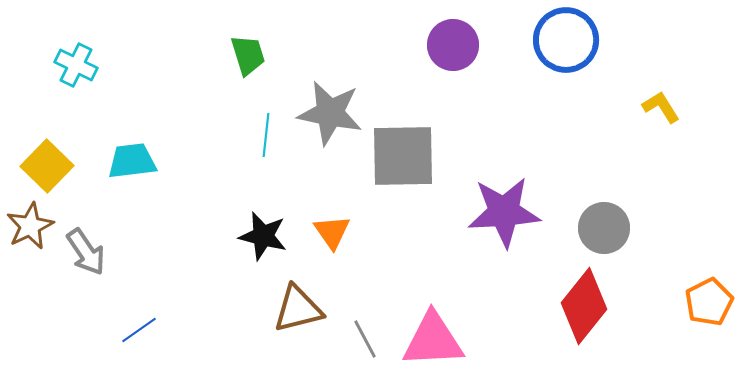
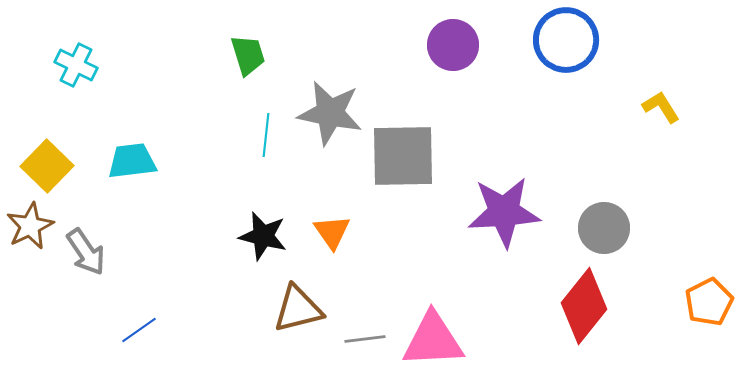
gray line: rotated 69 degrees counterclockwise
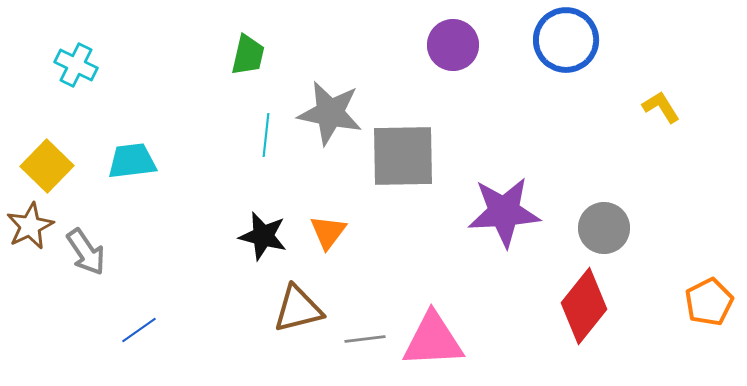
green trapezoid: rotated 30 degrees clockwise
orange triangle: moved 4 px left; rotated 12 degrees clockwise
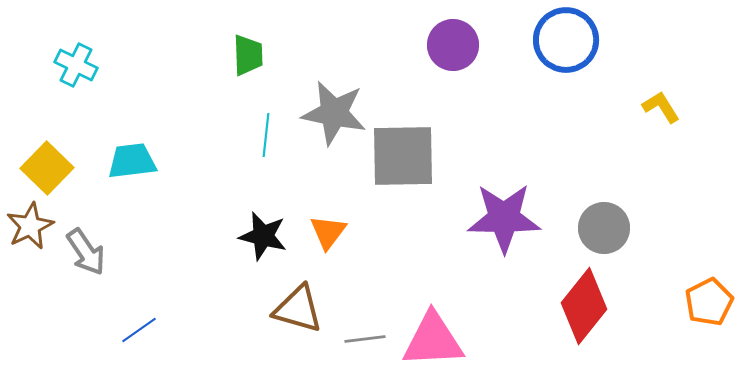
green trapezoid: rotated 15 degrees counterclockwise
gray star: moved 4 px right
yellow square: moved 2 px down
purple star: moved 6 px down; rotated 4 degrees clockwise
brown triangle: rotated 30 degrees clockwise
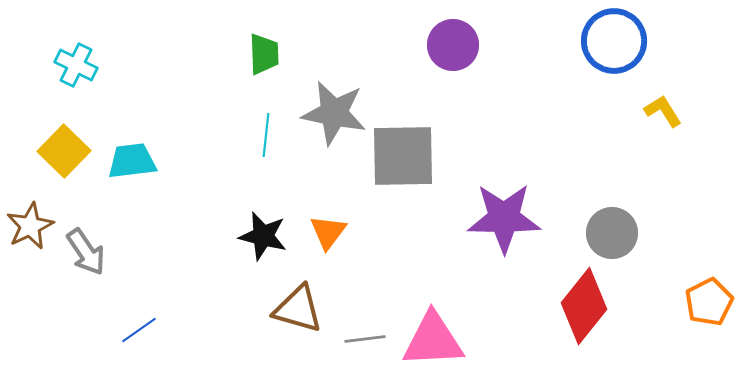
blue circle: moved 48 px right, 1 px down
green trapezoid: moved 16 px right, 1 px up
yellow L-shape: moved 2 px right, 4 px down
yellow square: moved 17 px right, 17 px up
gray circle: moved 8 px right, 5 px down
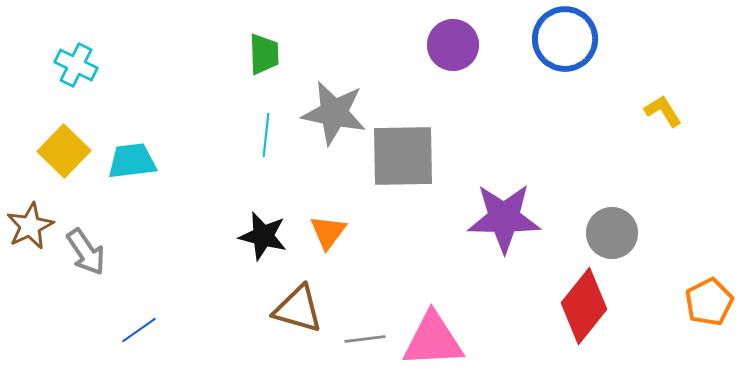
blue circle: moved 49 px left, 2 px up
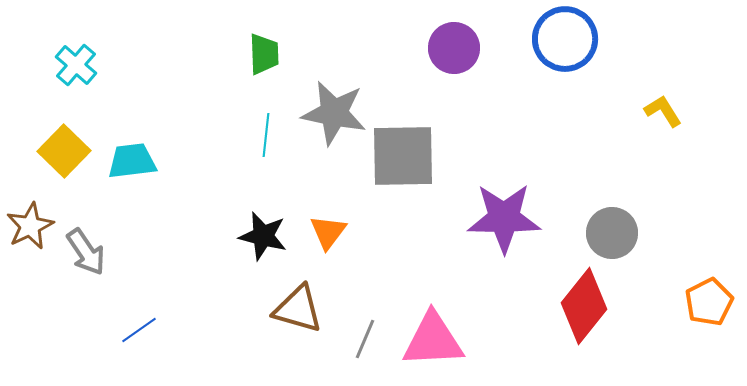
purple circle: moved 1 px right, 3 px down
cyan cross: rotated 15 degrees clockwise
gray line: rotated 60 degrees counterclockwise
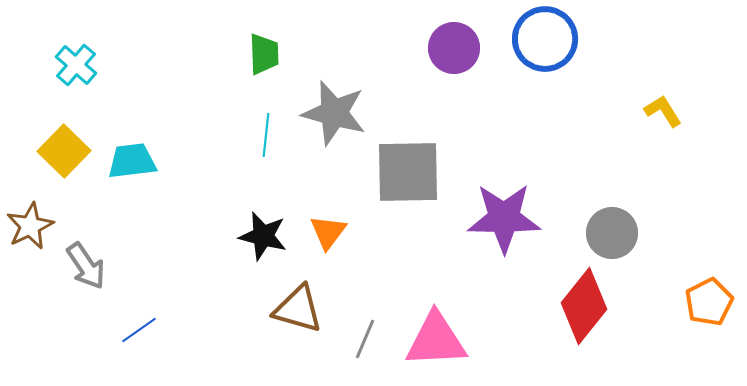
blue circle: moved 20 px left
gray star: rotated 4 degrees clockwise
gray square: moved 5 px right, 16 px down
gray arrow: moved 14 px down
pink triangle: moved 3 px right
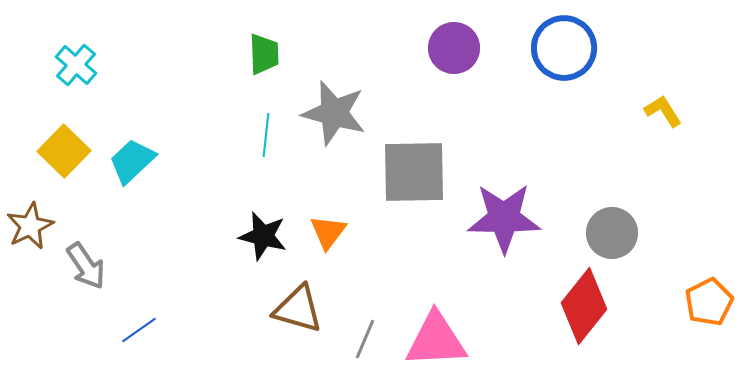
blue circle: moved 19 px right, 9 px down
cyan trapezoid: rotated 36 degrees counterclockwise
gray square: moved 6 px right
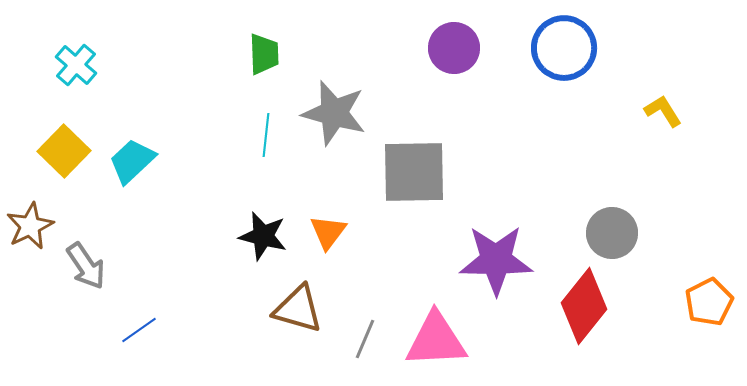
purple star: moved 8 px left, 42 px down
